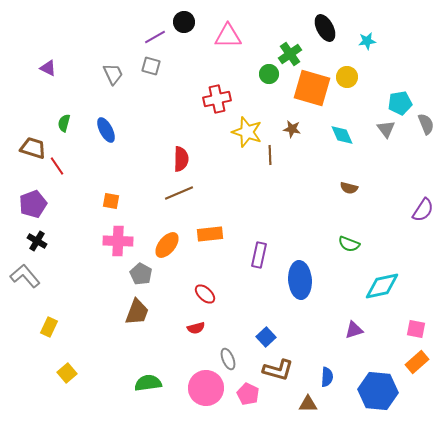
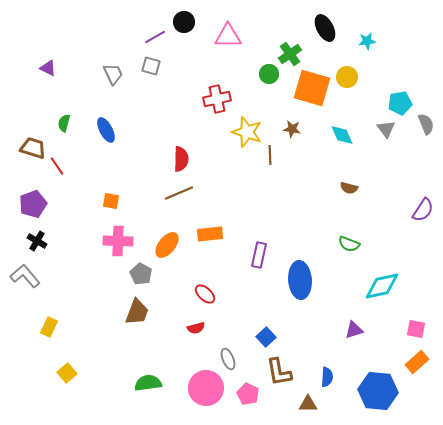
brown L-shape at (278, 370): moved 1 px right, 2 px down; rotated 64 degrees clockwise
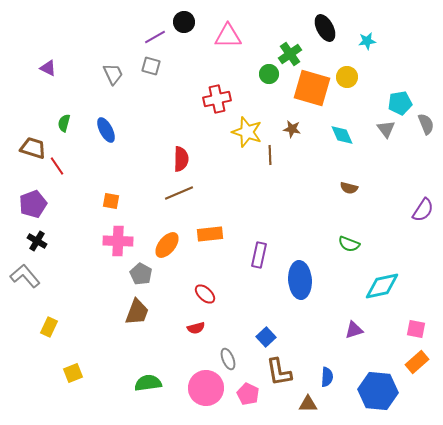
yellow square at (67, 373): moved 6 px right; rotated 18 degrees clockwise
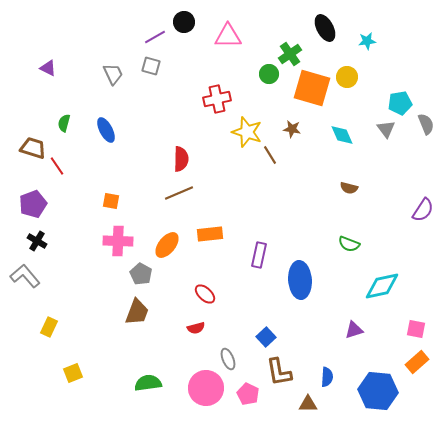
brown line at (270, 155): rotated 30 degrees counterclockwise
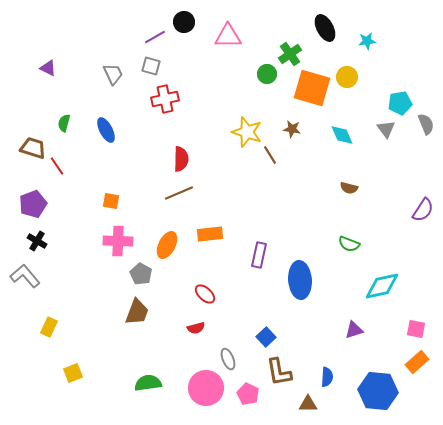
green circle at (269, 74): moved 2 px left
red cross at (217, 99): moved 52 px left
orange ellipse at (167, 245): rotated 12 degrees counterclockwise
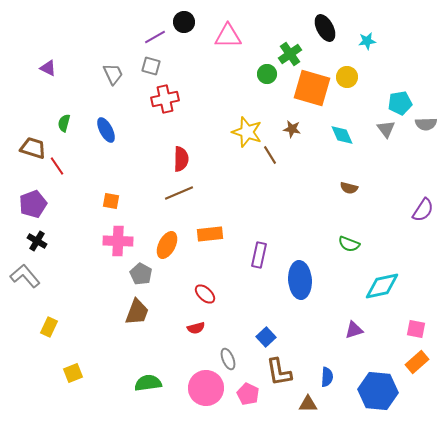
gray semicircle at (426, 124): rotated 110 degrees clockwise
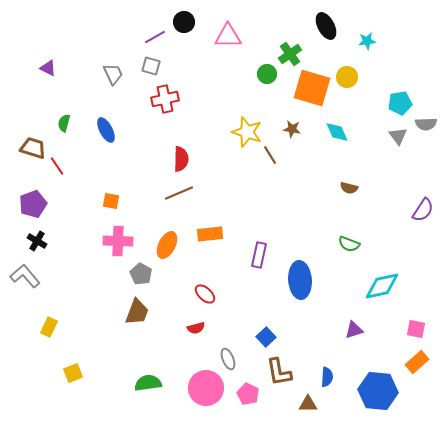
black ellipse at (325, 28): moved 1 px right, 2 px up
gray triangle at (386, 129): moved 12 px right, 7 px down
cyan diamond at (342, 135): moved 5 px left, 3 px up
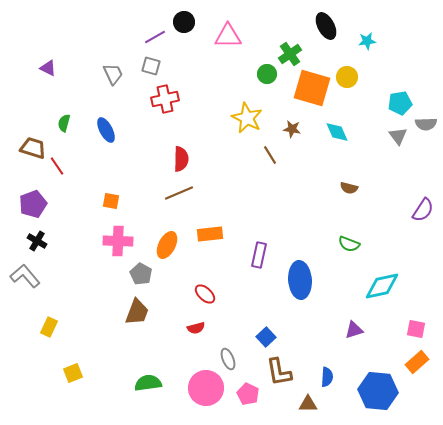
yellow star at (247, 132): moved 14 px up; rotated 8 degrees clockwise
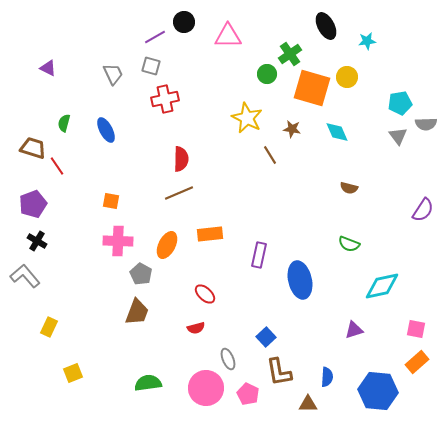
blue ellipse at (300, 280): rotated 9 degrees counterclockwise
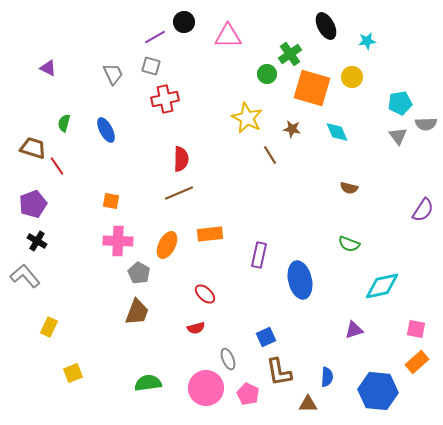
yellow circle at (347, 77): moved 5 px right
gray pentagon at (141, 274): moved 2 px left, 1 px up
blue square at (266, 337): rotated 18 degrees clockwise
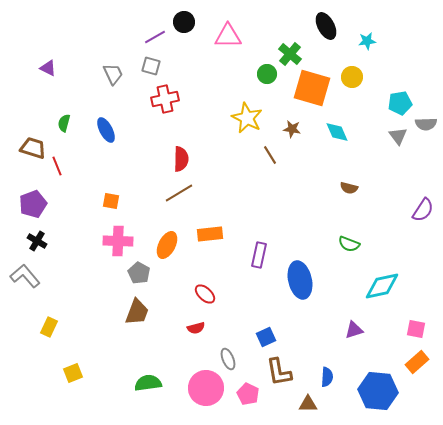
green cross at (290, 54): rotated 15 degrees counterclockwise
red line at (57, 166): rotated 12 degrees clockwise
brown line at (179, 193): rotated 8 degrees counterclockwise
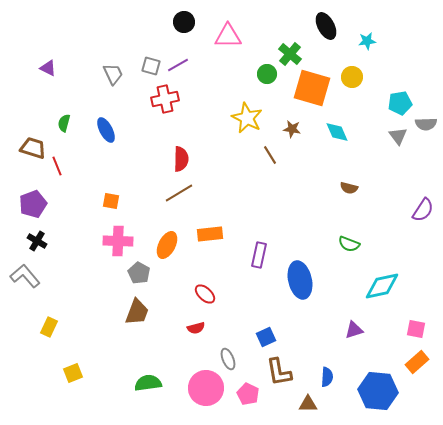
purple line at (155, 37): moved 23 px right, 28 px down
